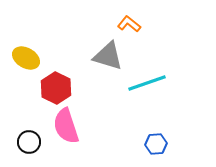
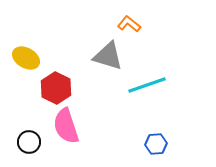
cyan line: moved 2 px down
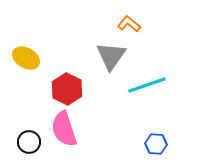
gray triangle: moved 3 px right; rotated 48 degrees clockwise
red hexagon: moved 11 px right, 1 px down
pink semicircle: moved 2 px left, 3 px down
blue hexagon: rotated 10 degrees clockwise
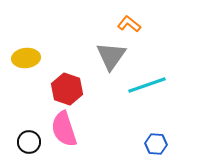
yellow ellipse: rotated 36 degrees counterclockwise
red hexagon: rotated 8 degrees counterclockwise
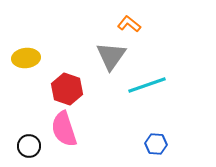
black circle: moved 4 px down
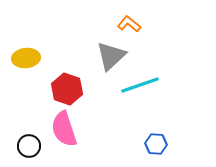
gray triangle: rotated 12 degrees clockwise
cyan line: moved 7 px left
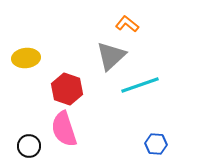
orange L-shape: moved 2 px left
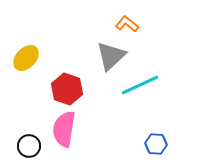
yellow ellipse: rotated 40 degrees counterclockwise
cyan line: rotated 6 degrees counterclockwise
pink semicircle: rotated 27 degrees clockwise
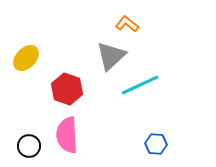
pink semicircle: moved 3 px right, 6 px down; rotated 12 degrees counterclockwise
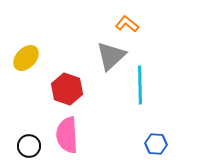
cyan line: rotated 66 degrees counterclockwise
